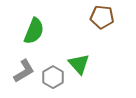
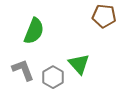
brown pentagon: moved 2 px right, 1 px up
gray L-shape: moved 1 px left, 1 px up; rotated 80 degrees counterclockwise
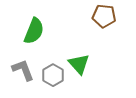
gray hexagon: moved 2 px up
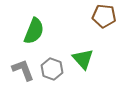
green triangle: moved 4 px right, 5 px up
gray hexagon: moved 1 px left, 6 px up; rotated 10 degrees counterclockwise
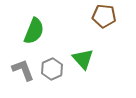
gray hexagon: rotated 15 degrees clockwise
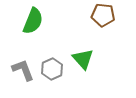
brown pentagon: moved 1 px left, 1 px up
green semicircle: moved 1 px left, 10 px up
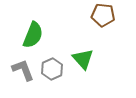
green semicircle: moved 14 px down
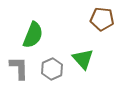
brown pentagon: moved 1 px left, 4 px down
gray L-shape: moved 4 px left, 2 px up; rotated 20 degrees clockwise
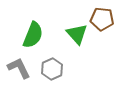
green triangle: moved 6 px left, 25 px up
gray L-shape: rotated 25 degrees counterclockwise
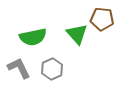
green semicircle: moved 2 px down; rotated 56 degrees clockwise
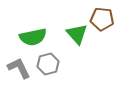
gray hexagon: moved 4 px left, 5 px up; rotated 10 degrees clockwise
